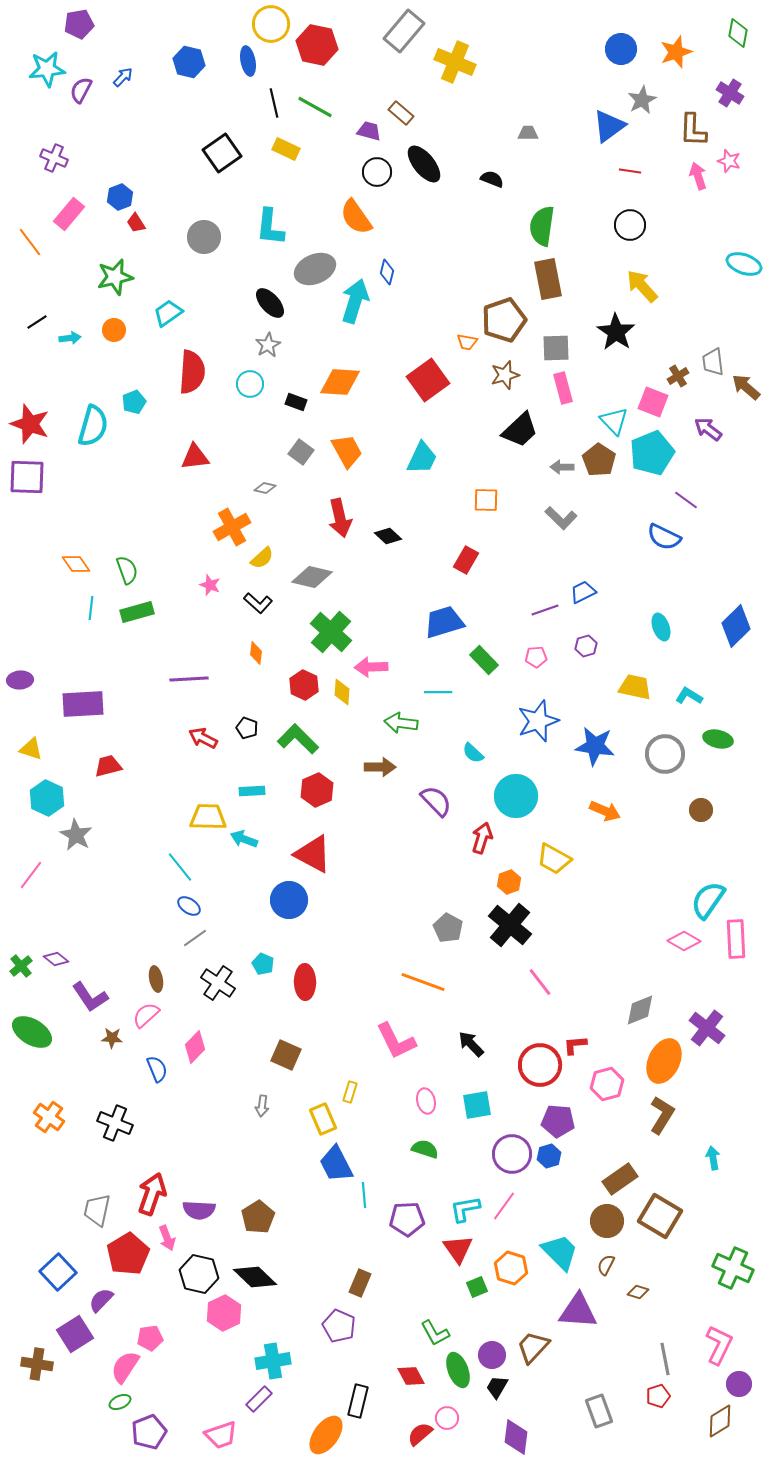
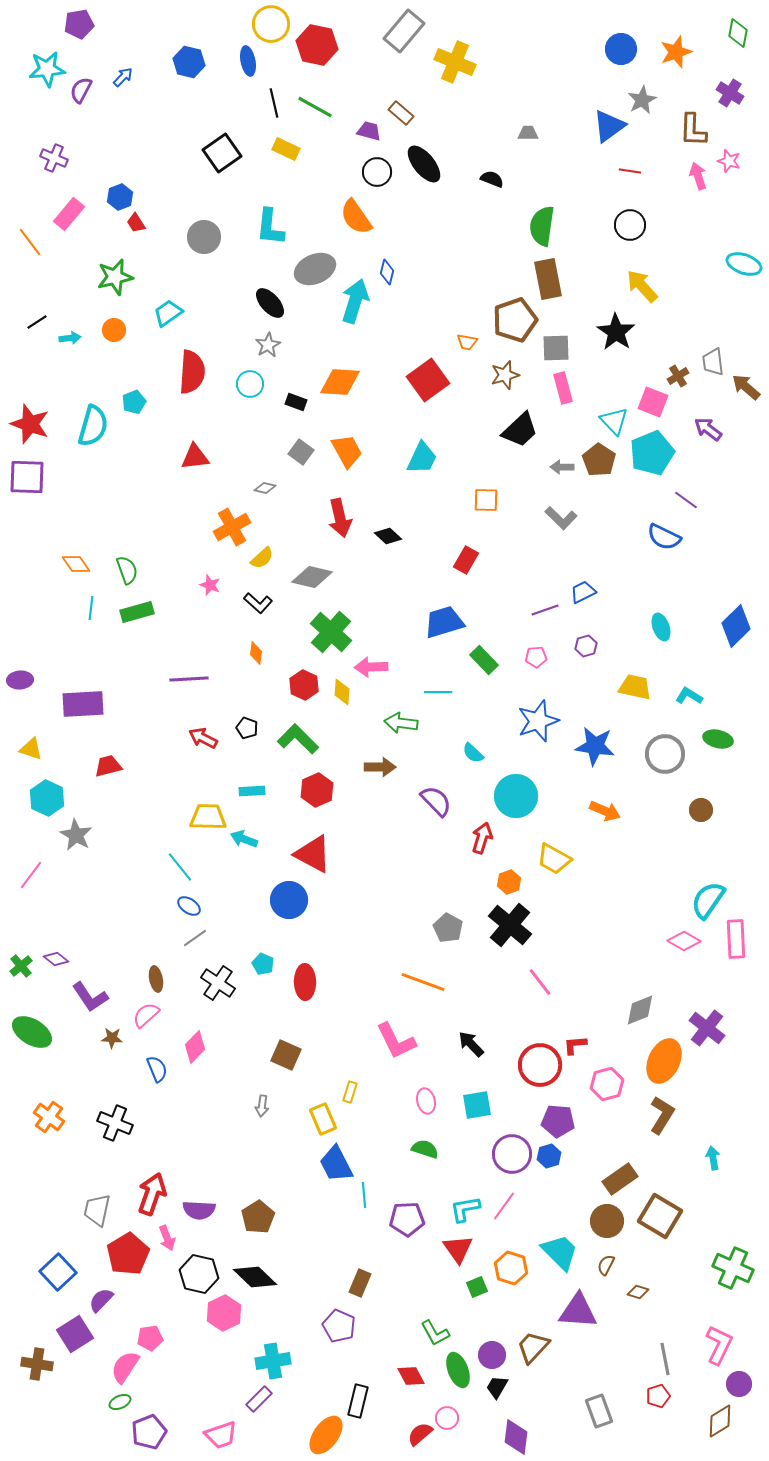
brown pentagon at (504, 320): moved 11 px right
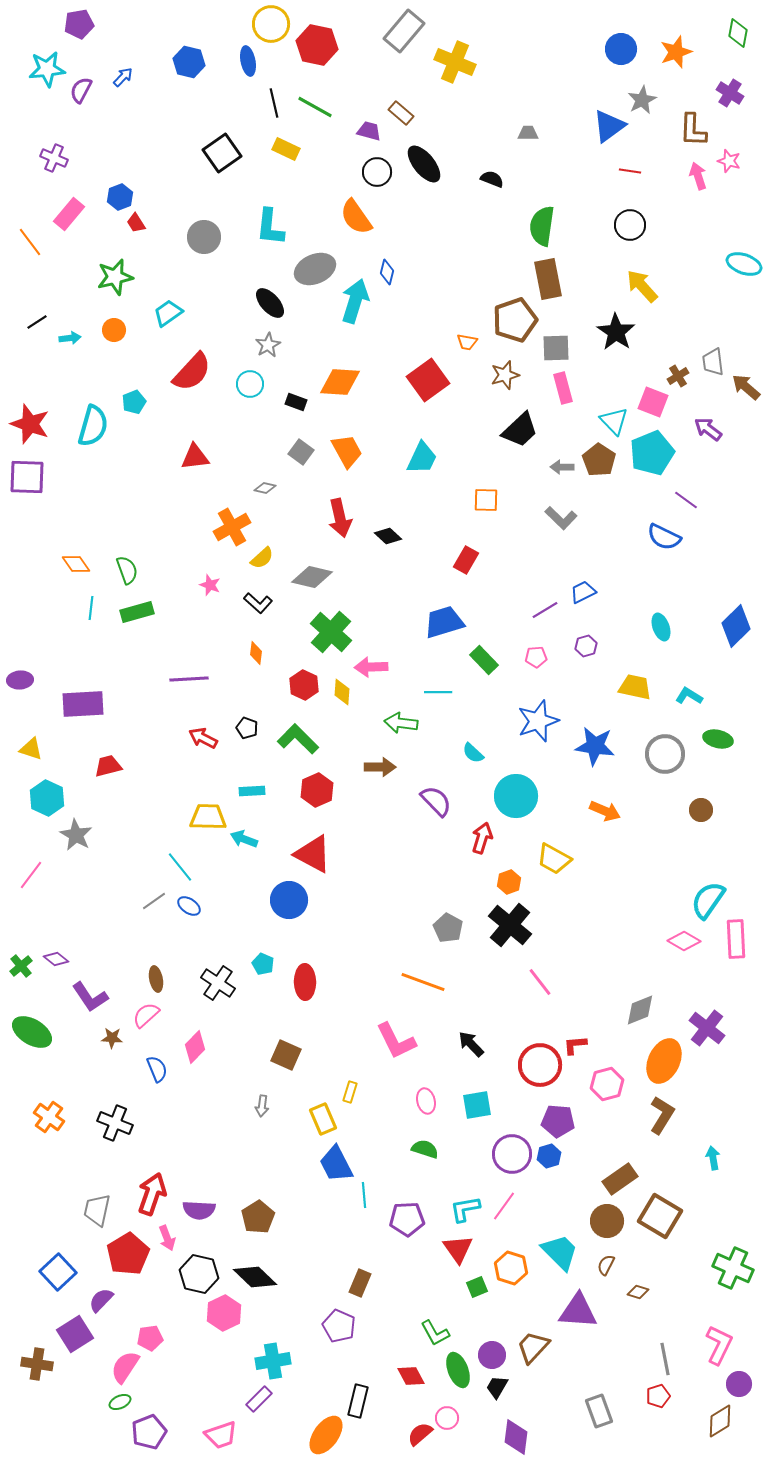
red semicircle at (192, 372): rotated 39 degrees clockwise
purple line at (545, 610): rotated 12 degrees counterclockwise
gray line at (195, 938): moved 41 px left, 37 px up
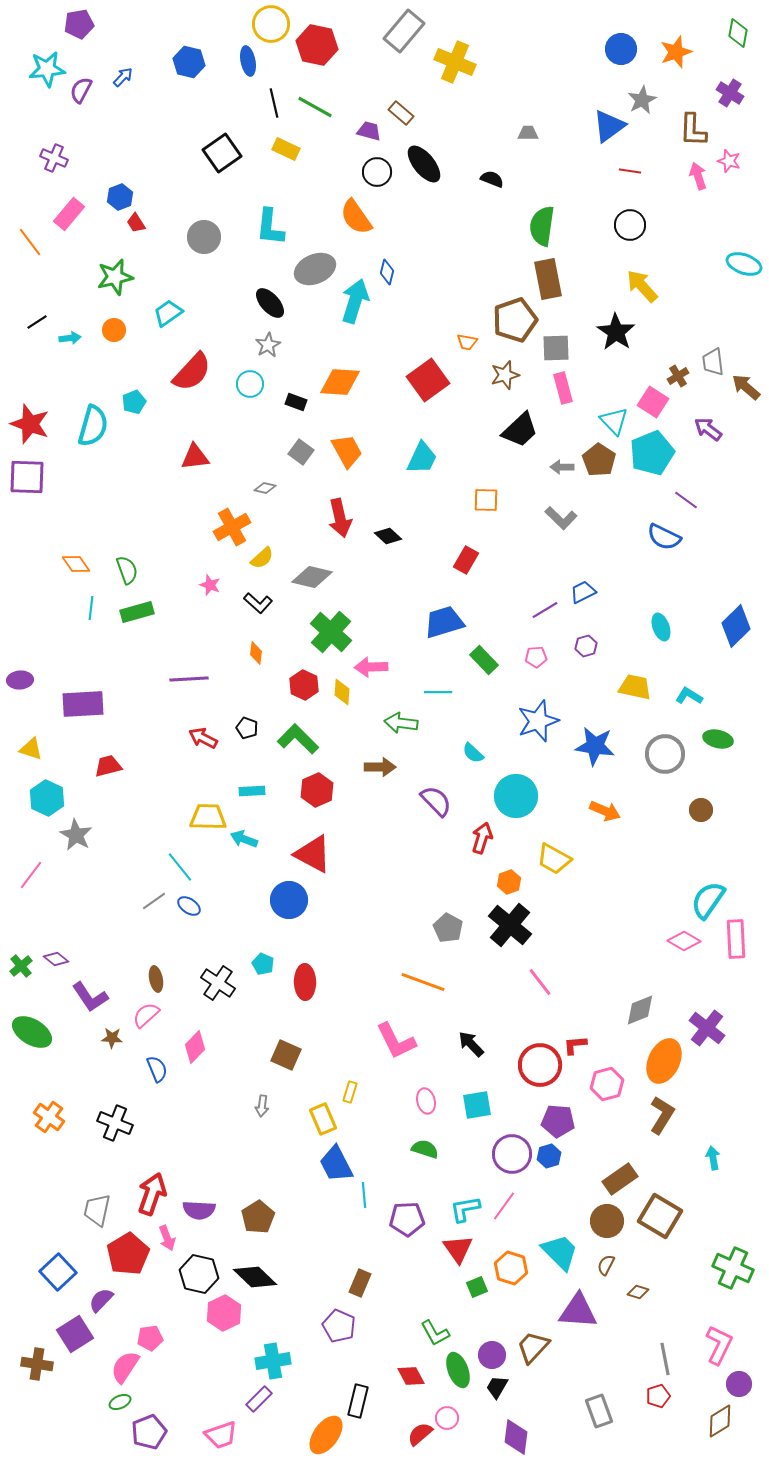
pink square at (653, 402): rotated 12 degrees clockwise
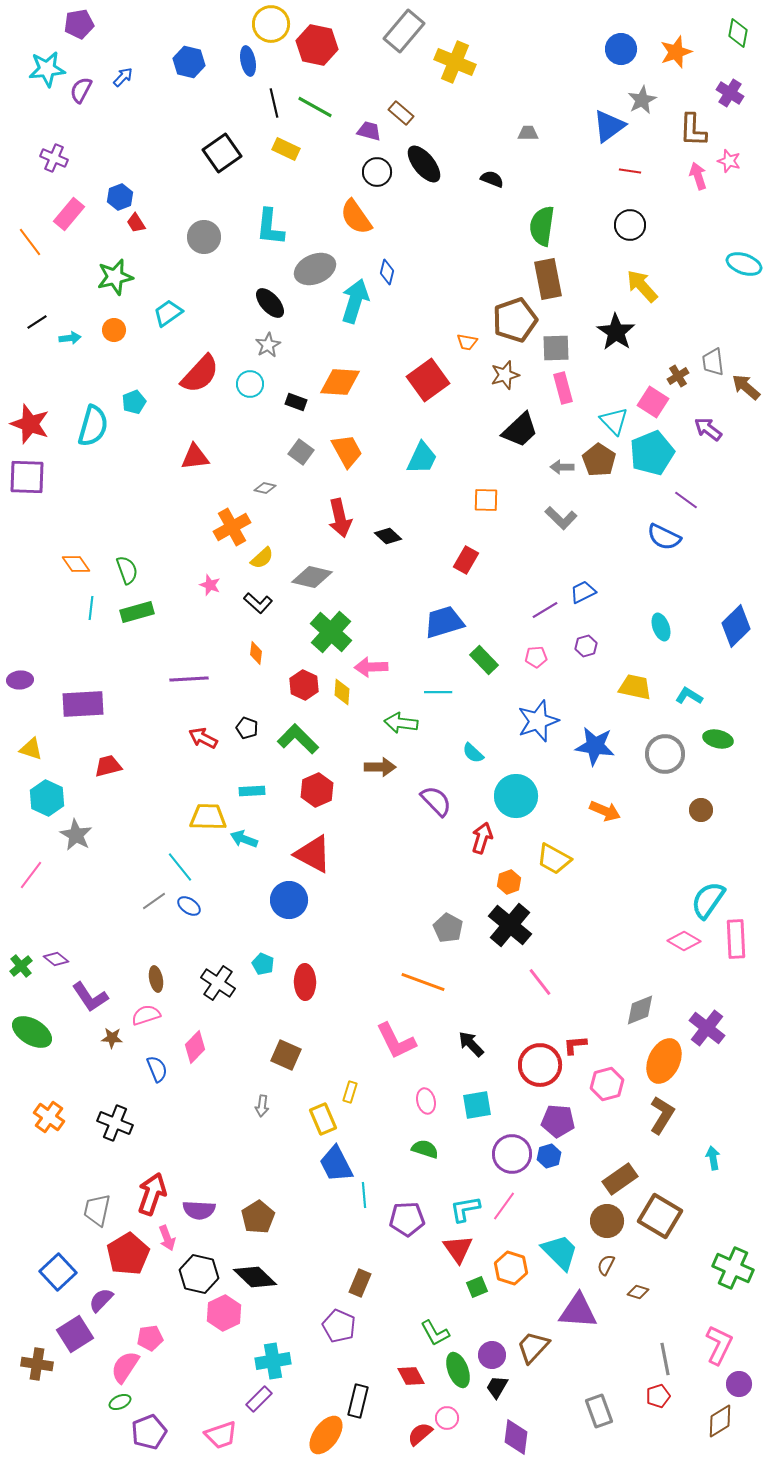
red semicircle at (192, 372): moved 8 px right, 2 px down
pink semicircle at (146, 1015): rotated 24 degrees clockwise
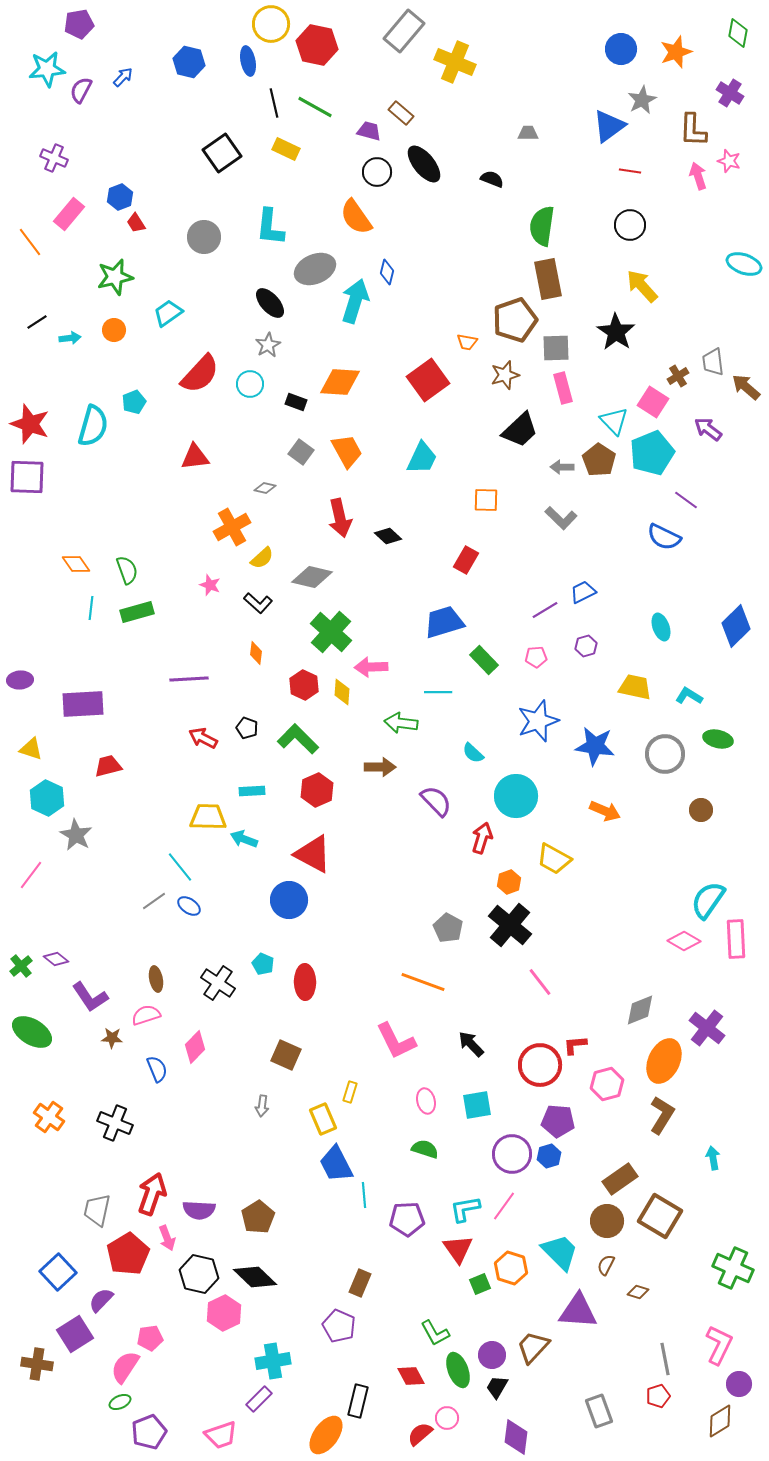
green square at (477, 1287): moved 3 px right, 3 px up
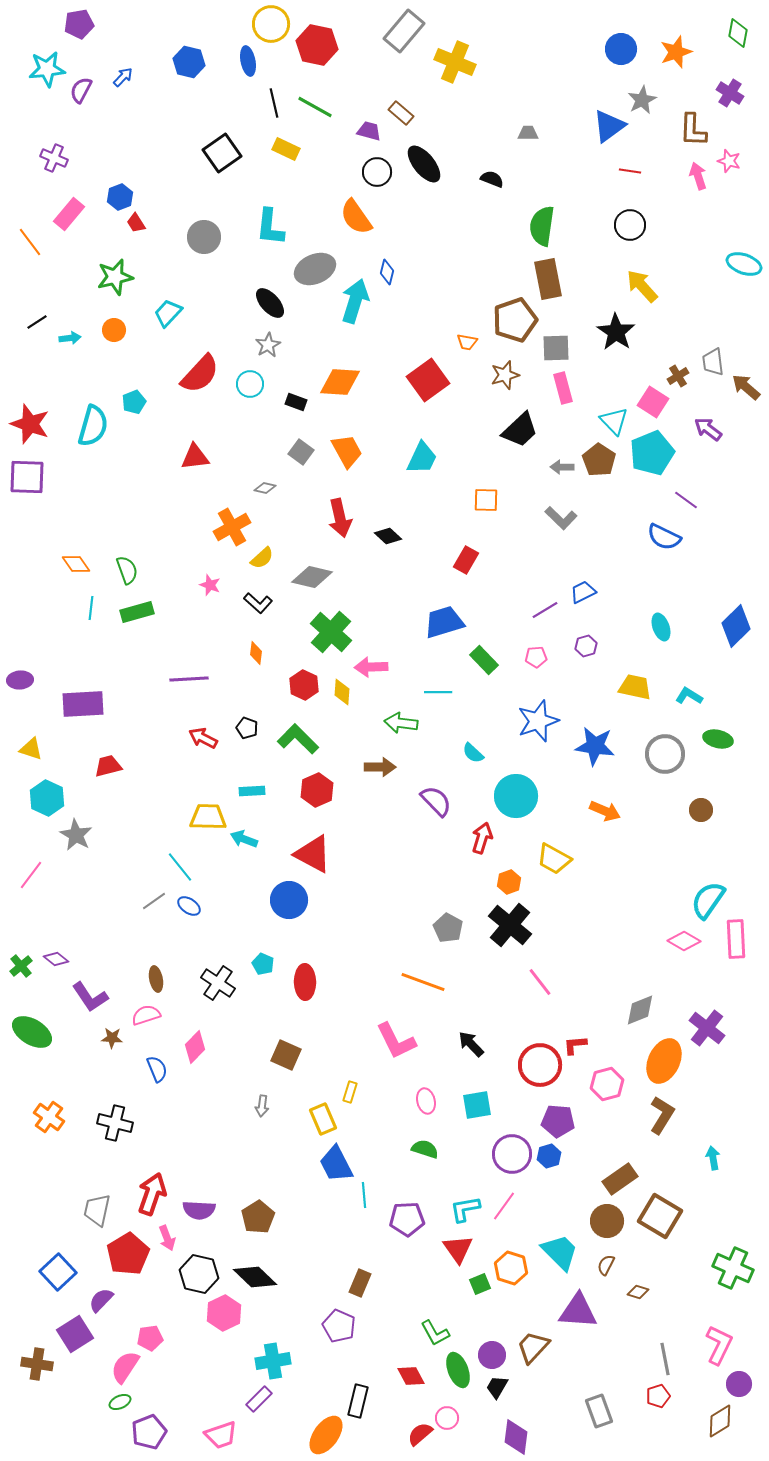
cyan trapezoid at (168, 313): rotated 12 degrees counterclockwise
black cross at (115, 1123): rotated 8 degrees counterclockwise
